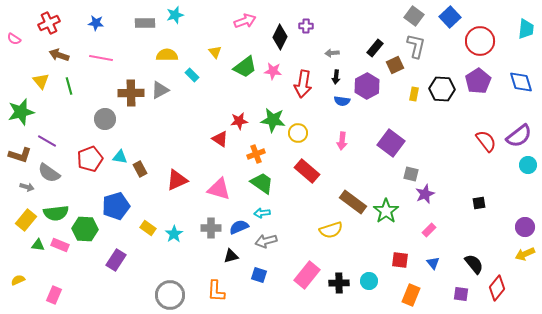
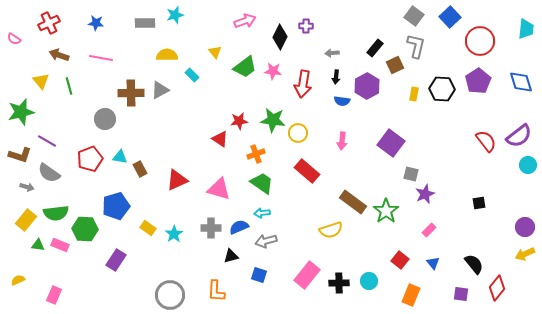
red square at (400, 260): rotated 30 degrees clockwise
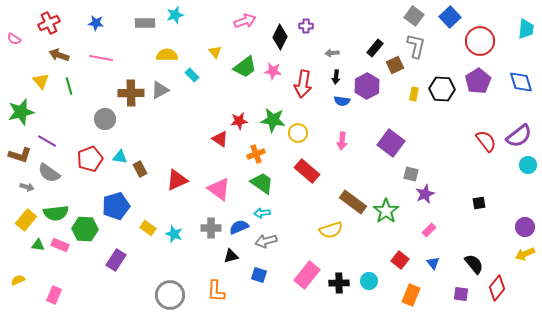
pink triangle at (219, 189): rotated 20 degrees clockwise
cyan star at (174, 234): rotated 18 degrees counterclockwise
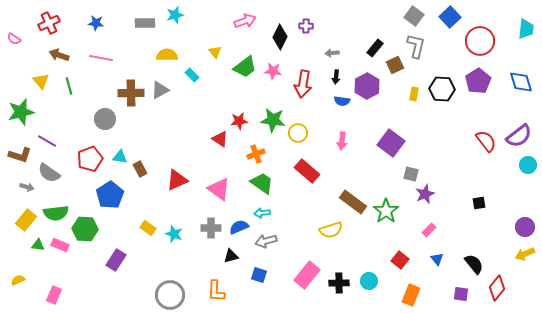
blue pentagon at (116, 206): moved 6 px left, 11 px up; rotated 16 degrees counterclockwise
blue triangle at (433, 263): moved 4 px right, 4 px up
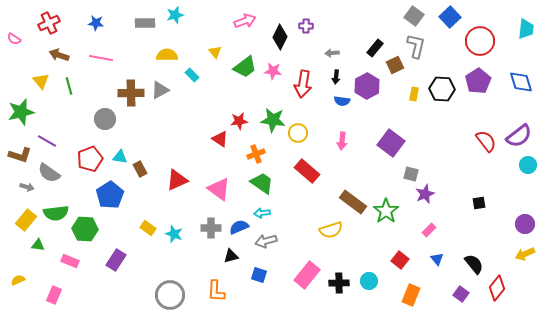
purple circle at (525, 227): moved 3 px up
pink rectangle at (60, 245): moved 10 px right, 16 px down
purple square at (461, 294): rotated 28 degrees clockwise
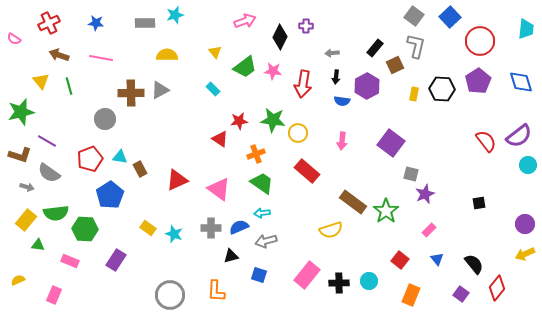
cyan rectangle at (192, 75): moved 21 px right, 14 px down
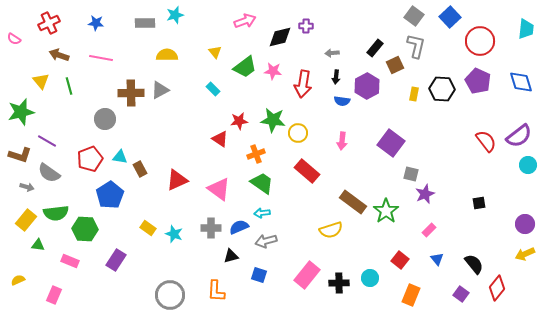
black diamond at (280, 37): rotated 50 degrees clockwise
purple pentagon at (478, 81): rotated 15 degrees counterclockwise
cyan circle at (369, 281): moved 1 px right, 3 px up
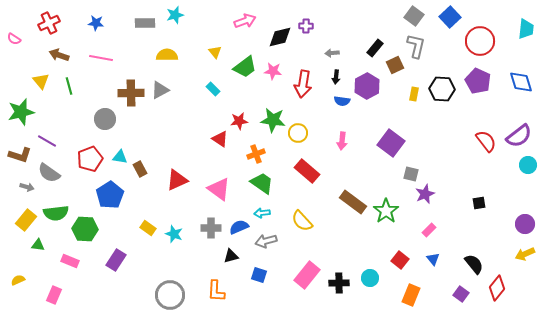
yellow semicircle at (331, 230): moved 29 px left, 9 px up; rotated 65 degrees clockwise
blue triangle at (437, 259): moved 4 px left
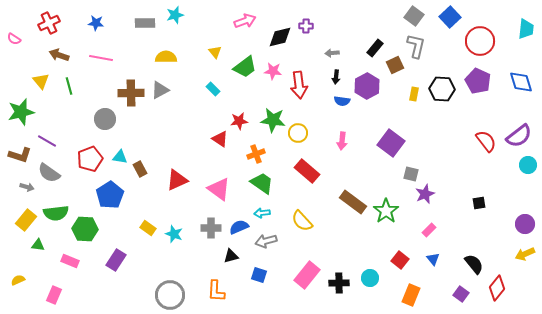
yellow semicircle at (167, 55): moved 1 px left, 2 px down
red arrow at (303, 84): moved 4 px left, 1 px down; rotated 16 degrees counterclockwise
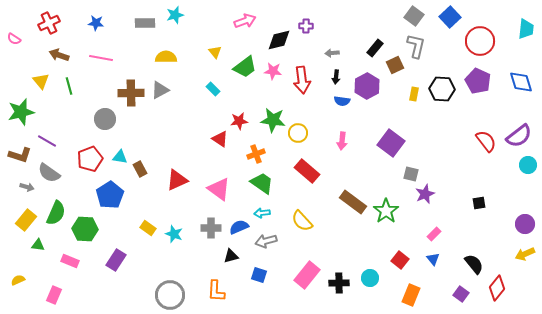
black diamond at (280, 37): moved 1 px left, 3 px down
red arrow at (299, 85): moved 3 px right, 5 px up
green semicircle at (56, 213): rotated 60 degrees counterclockwise
pink rectangle at (429, 230): moved 5 px right, 4 px down
